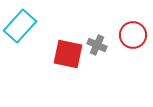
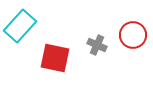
red square: moved 13 px left, 4 px down
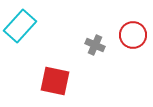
gray cross: moved 2 px left
red square: moved 23 px down
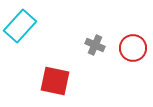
red circle: moved 13 px down
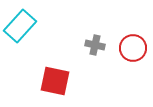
gray cross: rotated 12 degrees counterclockwise
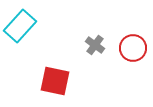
gray cross: rotated 24 degrees clockwise
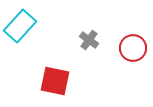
gray cross: moved 6 px left, 5 px up
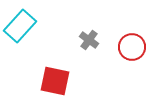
red circle: moved 1 px left, 1 px up
